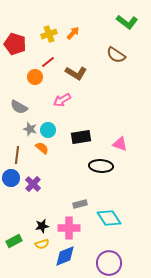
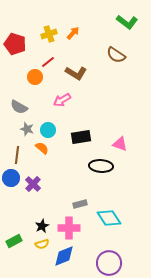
gray star: moved 3 px left
black star: rotated 16 degrees counterclockwise
blue diamond: moved 1 px left
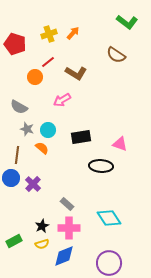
gray rectangle: moved 13 px left; rotated 56 degrees clockwise
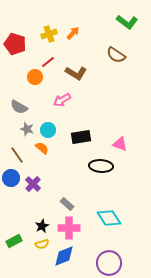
brown line: rotated 42 degrees counterclockwise
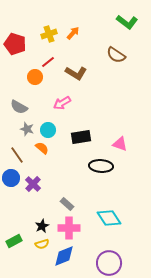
pink arrow: moved 3 px down
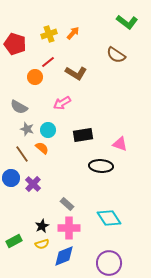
black rectangle: moved 2 px right, 2 px up
brown line: moved 5 px right, 1 px up
